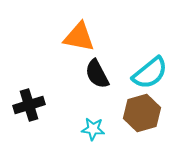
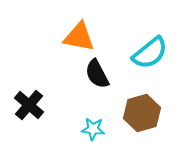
cyan semicircle: moved 20 px up
black cross: rotated 32 degrees counterclockwise
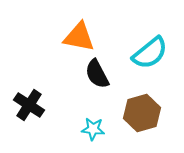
black cross: rotated 8 degrees counterclockwise
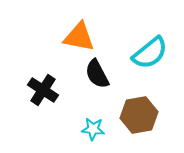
black cross: moved 14 px right, 15 px up
brown hexagon: moved 3 px left, 2 px down; rotated 6 degrees clockwise
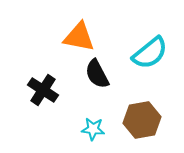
brown hexagon: moved 3 px right, 5 px down
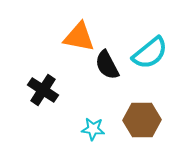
black semicircle: moved 10 px right, 9 px up
brown hexagon: rotated 9 degrees clockwise
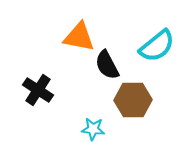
cyan semicircle: moved 7 px right, 7 px up
black cross: moved 5 px left
brown hexagon: moved 9 px left, 20 px up
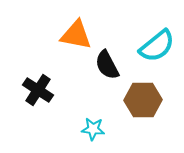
orange triangle: moved 3 px left, 2 px up
brown hexagon: moved 10 px right
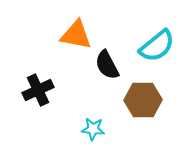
black cross: rotated 32 degrees clockwise
